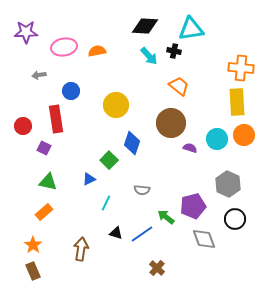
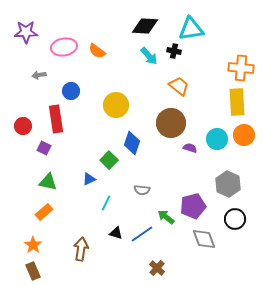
orange semicircle: rotated 132 degrees counterclockwise
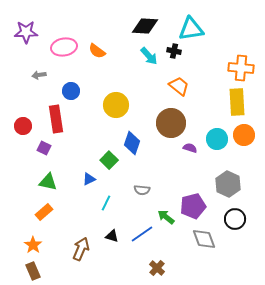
black triangle: moved 4 px left, 3 px down
brown arrow: rotated 15 degrees clockwise
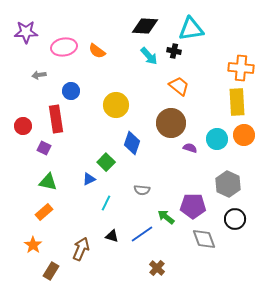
green square: moved 3 px left, 2 px down
purple pentagon: rotated 15 degrees clockwise
brown rectangle: moved 18 px right; rotated 54 degrees clockwise
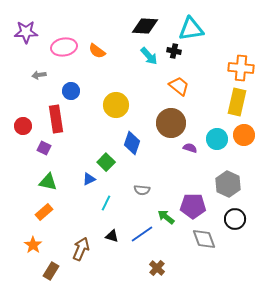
yellow rectangle: rotated 16 degrees clockwise
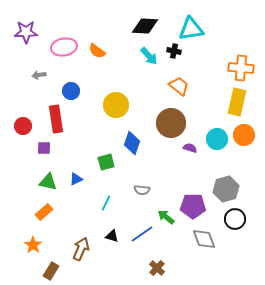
purple square: rotated 24 degrees counterclockwise
green square: rotated 30 degrees clockwise
blue triangle: moved 13 px left
gray hexagon: moved 2 px left, 5 px down; rotated 20 degrees clockwise
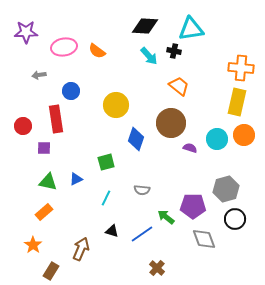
blue diamond: moved 4 px right, 4 px up
cyan line: moved 5 px up
black triangle: moved 5 px up
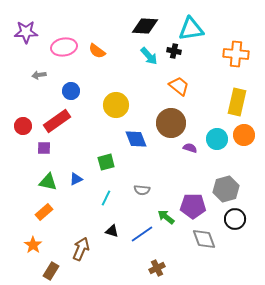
orange cross: moved 5 px left, 14 px up
red rectangle: moved 1 px right, 2 px down; rotated 64 degrees clockwise
blue diamond: rotated 40 degrees counterclockwise
brown cross: rotated 21 degrees clockwise
